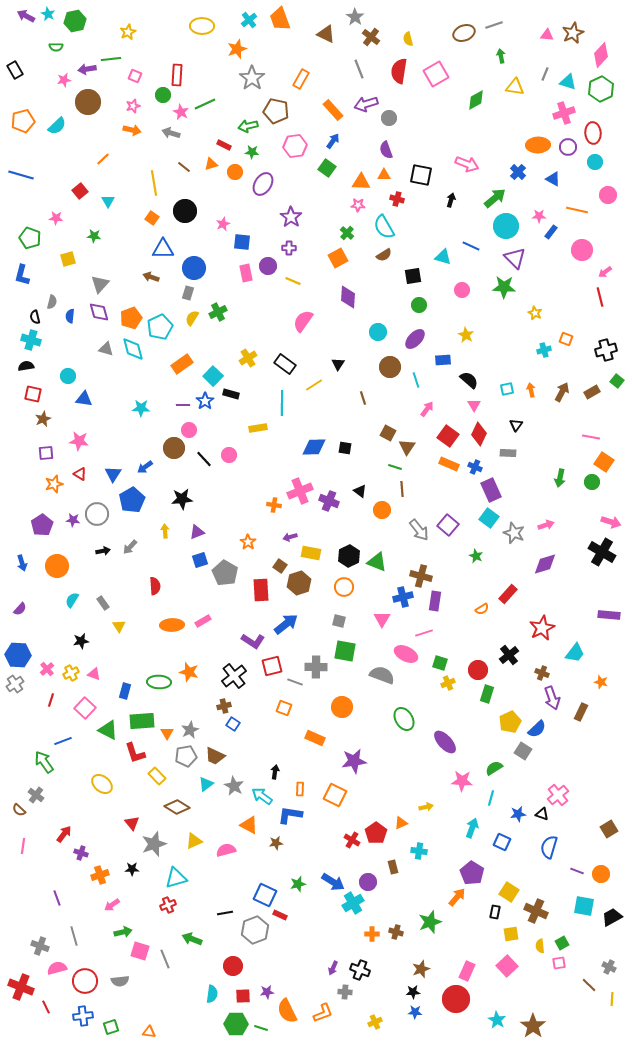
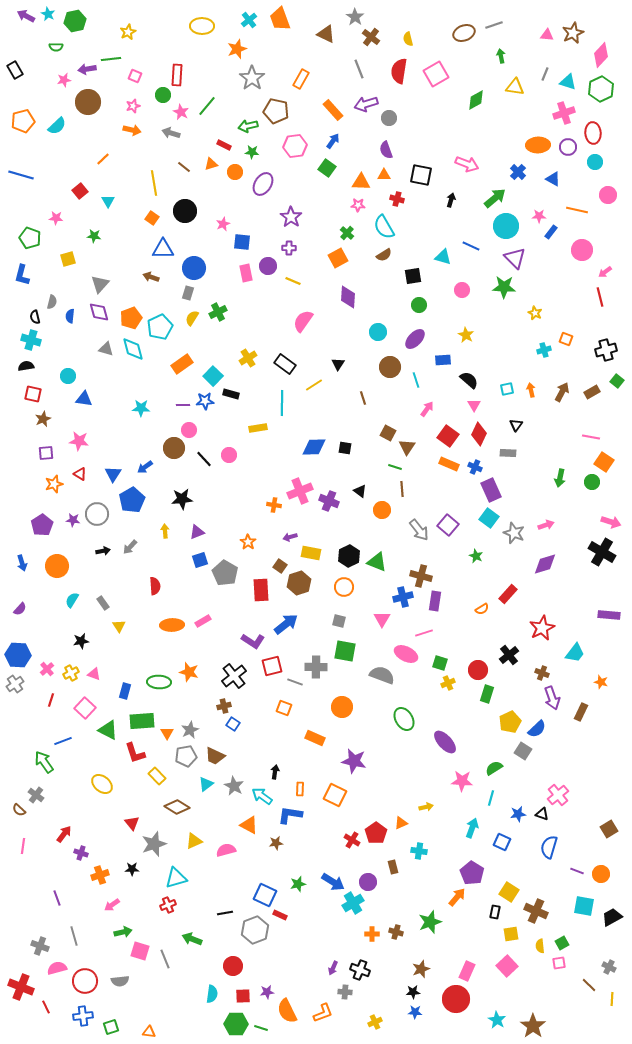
green line at (205, 104): moved 2 px right, 2 px down; rotated 25 degrees counterclockwise
blue star at (205, 401): rotated 30 degrees clockwise
purple star at (354, 761): rotated 20 degrees clockwise
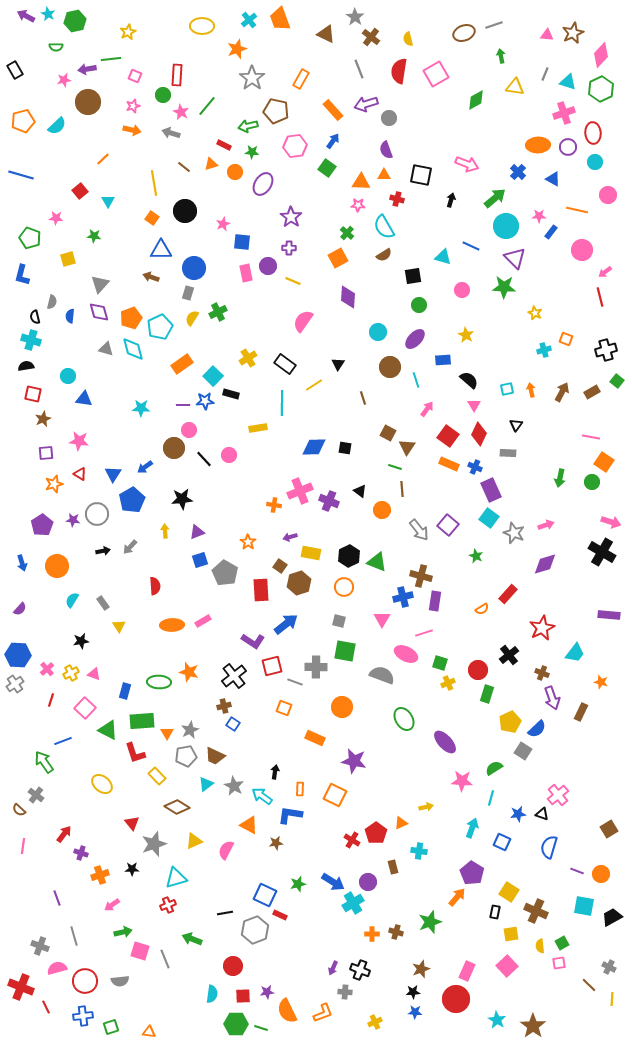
blue triangle at (163, 249): moved 2 px left, 1 px down
pink semicircle at (226, 850): rotated 48 degrees counterclockwise
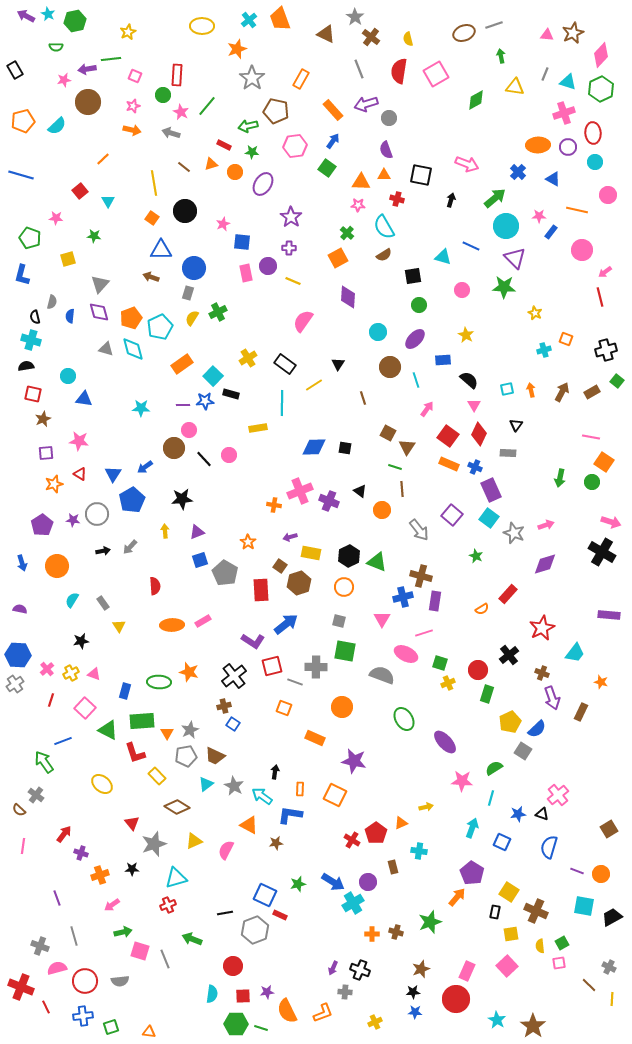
purple square at (448, 525): moved 4 px right, 10 px up
purple semicircle at (20, 609): rotated 120 degrees counterclockwise
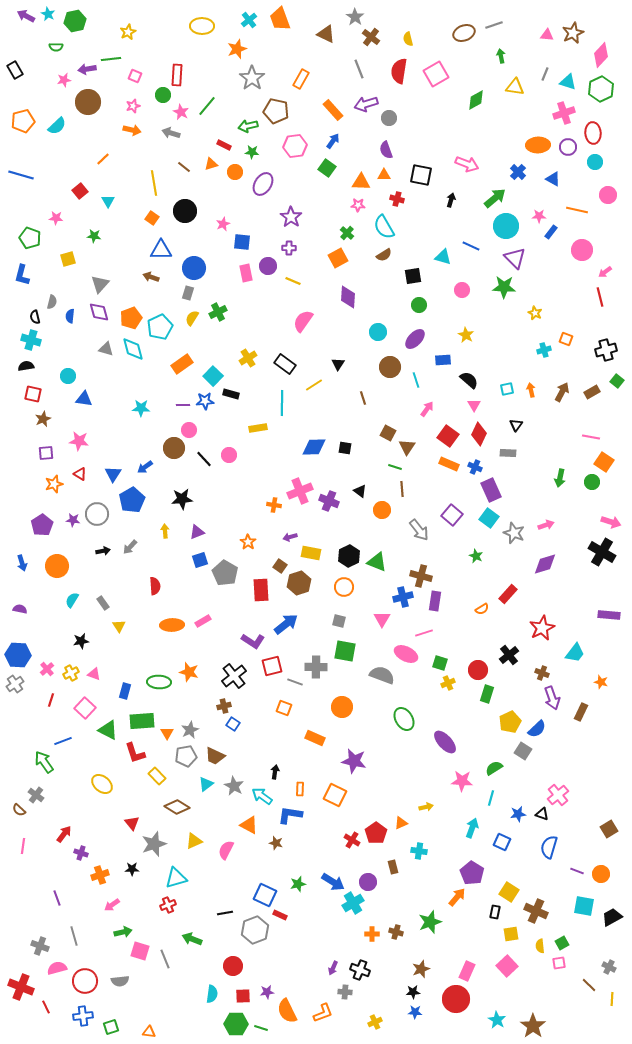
brown star at (276, 843): rotated 24 degrees clockwise
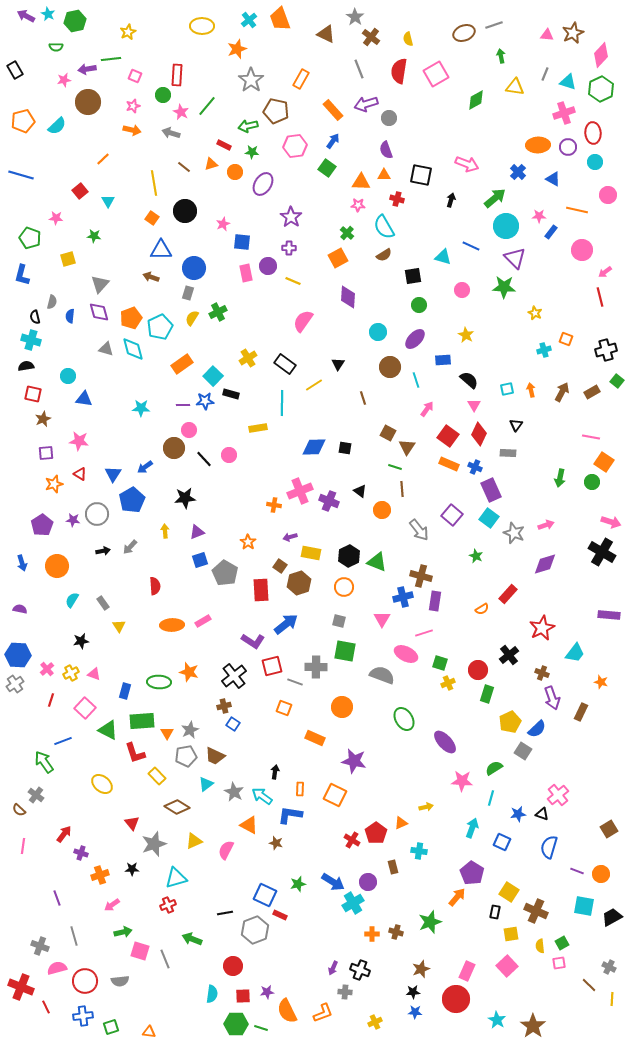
gray star at (252, 78): moved 1 px left, 2 px down
black star at (182, 499): moved 3 px right, 1 px up
gray star at (234, 786): moved 6 px down
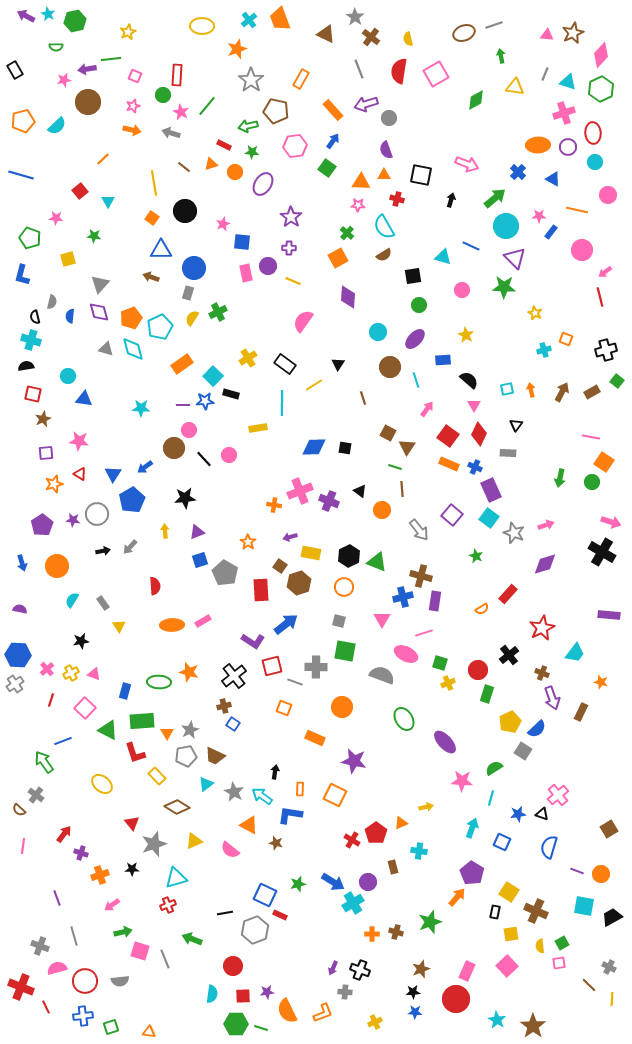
pink semicircle at (226, 850): moved 4 px right; rotated 78 degrees counterclockwise
